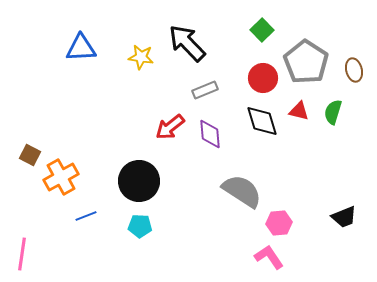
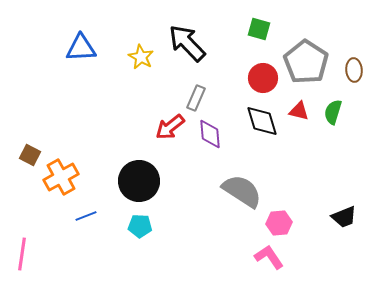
green square: moved 3 px left, 1 px up; rotated 30 degrees counterclockwise
yellow star: rotated 20 degrees clockwise
brown ellipse: rotated 10 degrees clockwise
gray rectangle: moved 9 px left, 8 px down; rotated 45 degrees counterclockwise
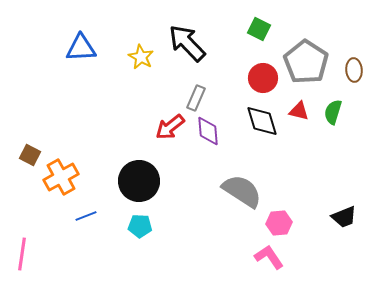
green square: rotated 10 degrees clockwise
purple diamond: moved 2 px left, 3 px up
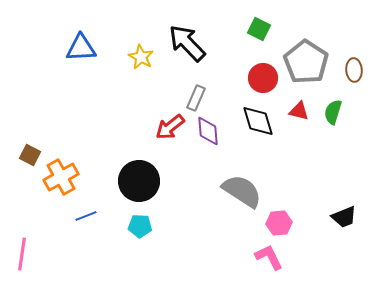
black diamond: moved 4 px left
pink L-shape: rotated 8 degrees clockwise
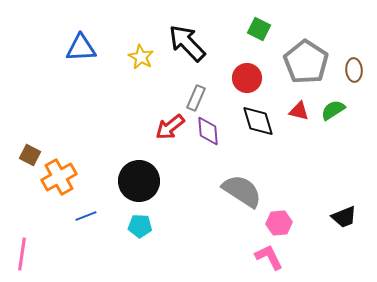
red circle: moved 16 px left
green semicircle: moved 2 px up; rotated 40 degrees clockwise
orange cross: moved 2 px left
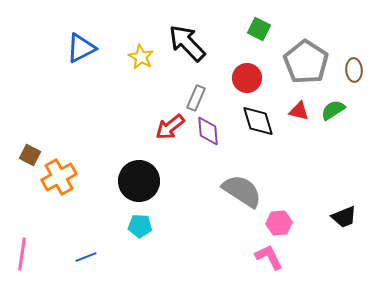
blue triangle: rotated 24 degrees counterclockwise
blue line: moved 41 px down
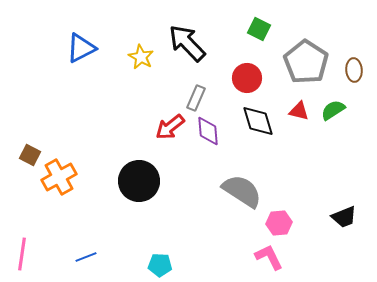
cyan pentagon: moved 20 px right, 39 px down
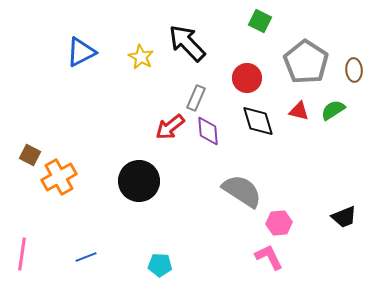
green square: moved 1 px right, 8 px up
blue triangle: moved 4 px down
